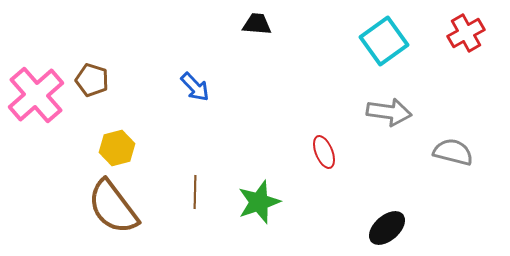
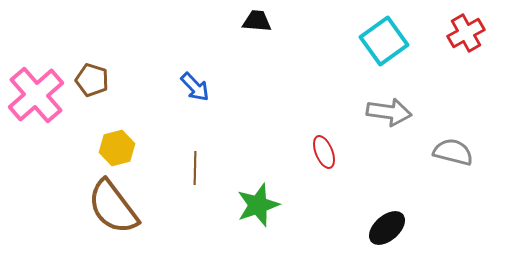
black trapezoid: moved 3 px up
brown line: moved 24 px up
green star: moved 1 px left, 3 px down
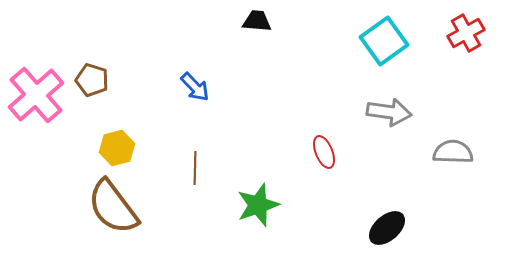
gray semicircle: rotated 12 degrees counterclockwise
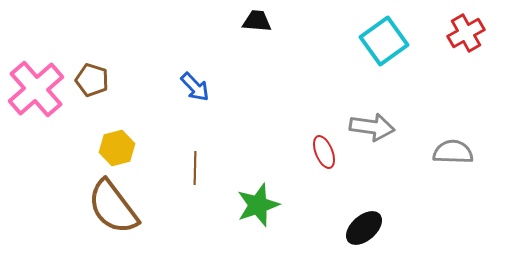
pink cross: moved 6 px up
gray arrow: moved 17 px left, 15 px down
black ellipse: moved 23 px left
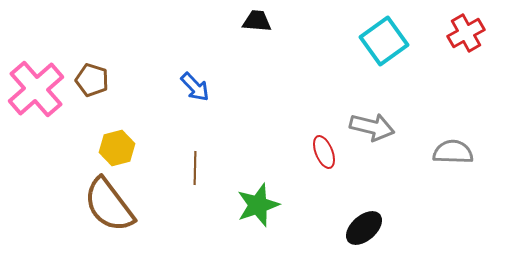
gray arrow: rotated 6 degrees clockwise
brown semicircle: moved 4 px left, 2 px up
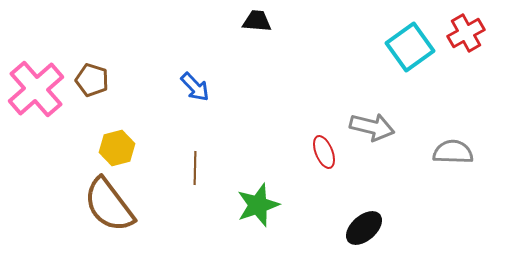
cyan square: moved 26 px right, 6 px down
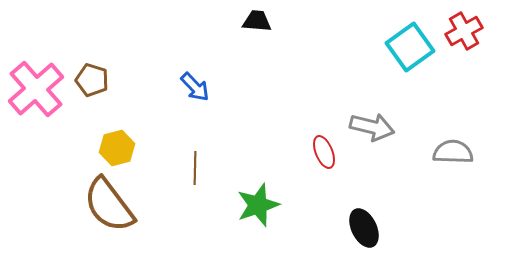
red cross: moved 2 px left, 2 px up
black ellipse: rotated 75 degrees counterclockwise
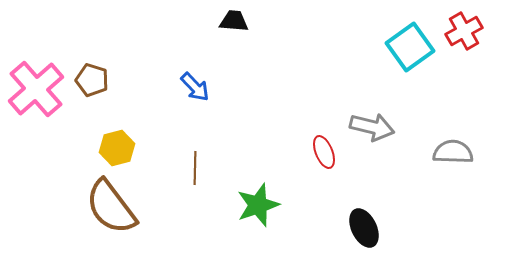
black trapezoid: moved 23 px left
brown semicircle: moved 2 px right, 2 px down
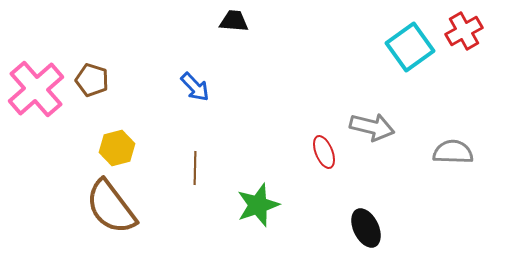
black ellipse: moved 2 px right
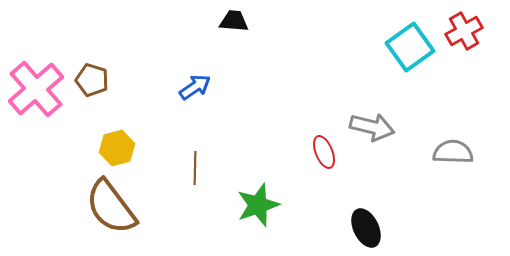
blue arrow: rotated 80 degrees counterclockwise
